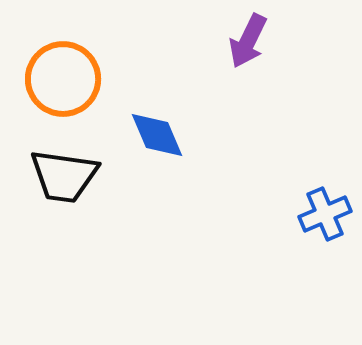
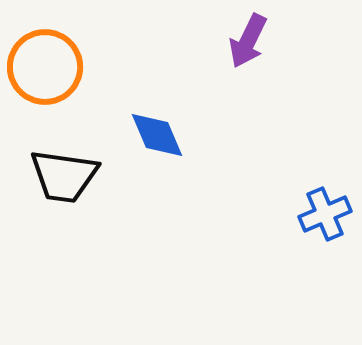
orange circle: moved 18 px left, 12 px up
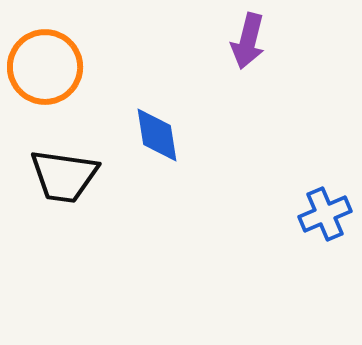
purple arrow: rotated 12 degrees counterclockwise
blue diamond: rotated 14 degrees clockwise
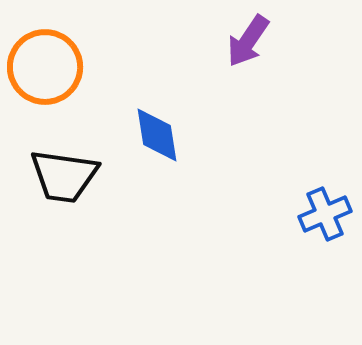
purple arrow: rotated 20 degrees clockwise
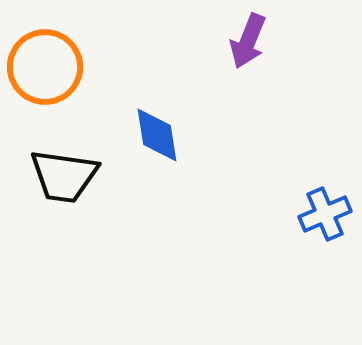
purple arrow: rotated 12 degrees counterclockwise
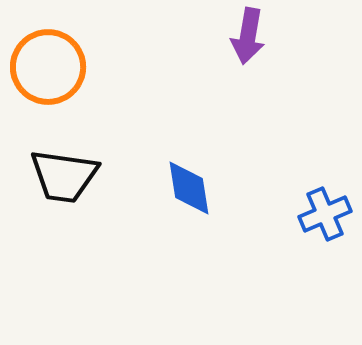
purple arrow: moved 5 px up; rotated 12 degrees counterclockwise
orange circle: moved 3 px right
blue diamond: moved 32 px right, 53 px down
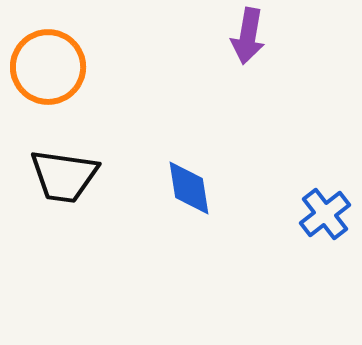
blue cross: rotated 15 degrees counterclockwise
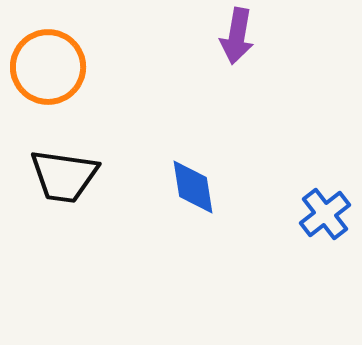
purple arrow: moved 11 px left
blue diamond: moved 4 px right, 1 px up
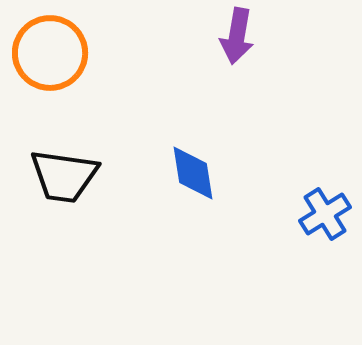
orange circle: moved 2 px right, 14 px up
blue diamond: moved 14 px up
blue cross: rotated 6 degrees clockwise
